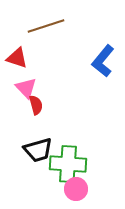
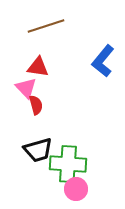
red triangle: moved 21 px right, 9 px down; rotated 10 degrees counterclockwise
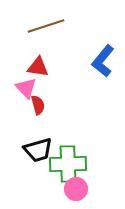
red semicircle: moved 2 px right
green cross: rotated 6 degrees counterclockwise
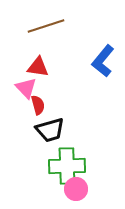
black trapezoid: moved 12 px right, 20 px up
green cross: moved 1 px left, 2 px down
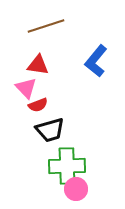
blue L-shape: moved 7 px left
red triangle: moved 2 px up
red semicircle: rotated 84 degrees clockwise
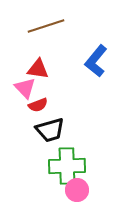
red triangle: moved 4 px down
pink triangle: moved 1 px left
pink circle: moved 1 px right, 1 px down
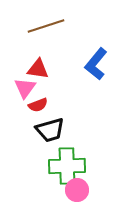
blue L-shape: moved 3 px down
pink triangle: rotated 20 degrees clockwise
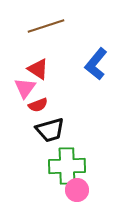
red triangle: rotated 25 degrees clockwise
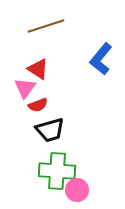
blue L-shape: moved 5 px right, 5 px up
green cross: moved 10 px left, 5 px down; rotated 6 degrees clockwise
